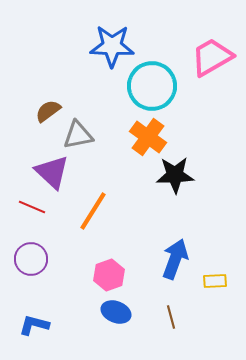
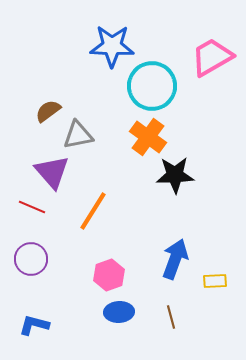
purple triangle: rotated 6 degrees clockwise
blue ellipse: moved 3 px right; rotated 24 degrees counterclockwise
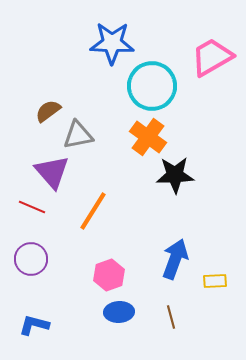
blue star: moved 3 px up
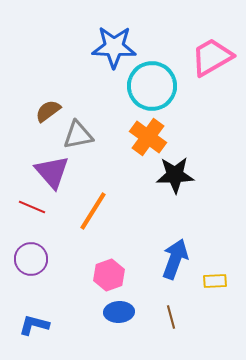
blue star: moved 2 px right, 4 px down
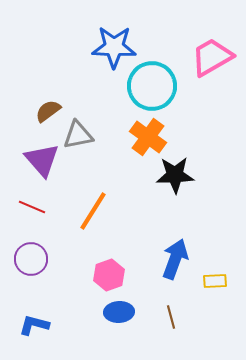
purple triangle: moved 10 px left, 12 px up
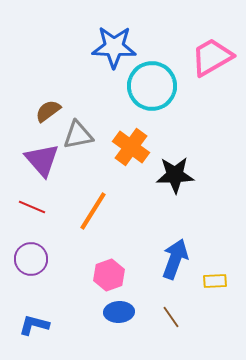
orange cross: moved 17 px left, 10 px down
brown line: rotated 20 degrees counterclockwise
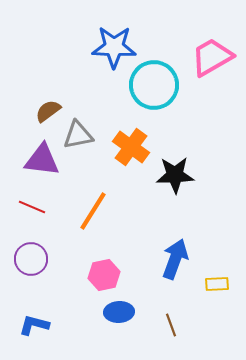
cyan circle: moved 2 px right, 1 px up
purple triangle: rotated 42 degrees counterclockwise
pink hexagon: moved 5 px left; rotated 8 degrees clockwise
yellow rectangle: moved 2 px right, 3 px down
brown line: moved 8 px down; rotated 15 degrees clockwise
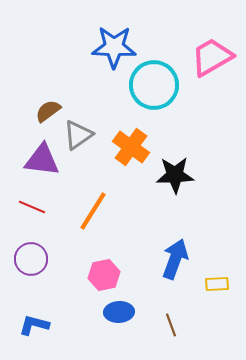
gray triangle: rotated 24 degrees counterclockwise
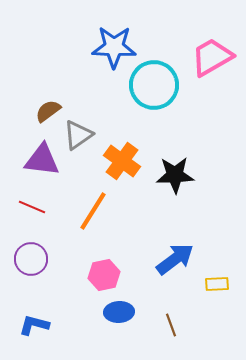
orange cross: moved 9 px left, 14 px down
blue arrow: rotated 33 degrees clockwise
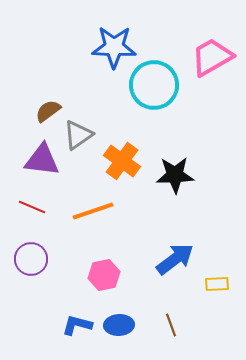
orange line: rotated 39 degrees clockwise
blue ellipse: moved 13 px down
blue L-shape: moved 43 px right
